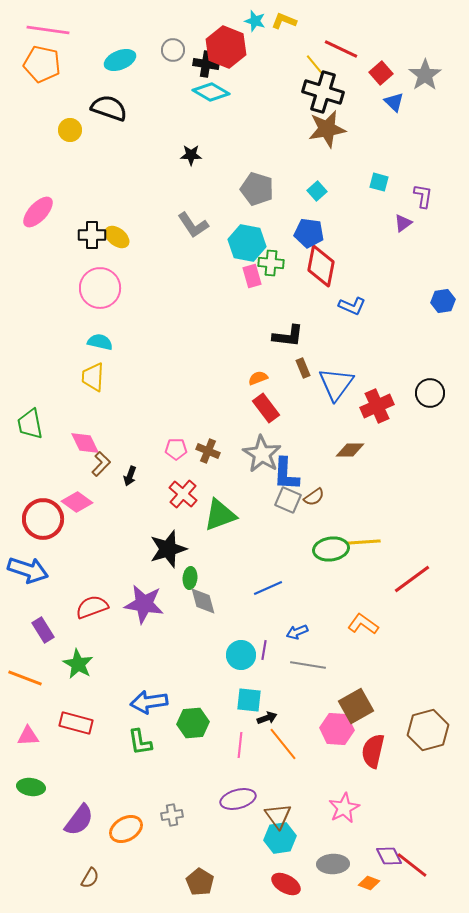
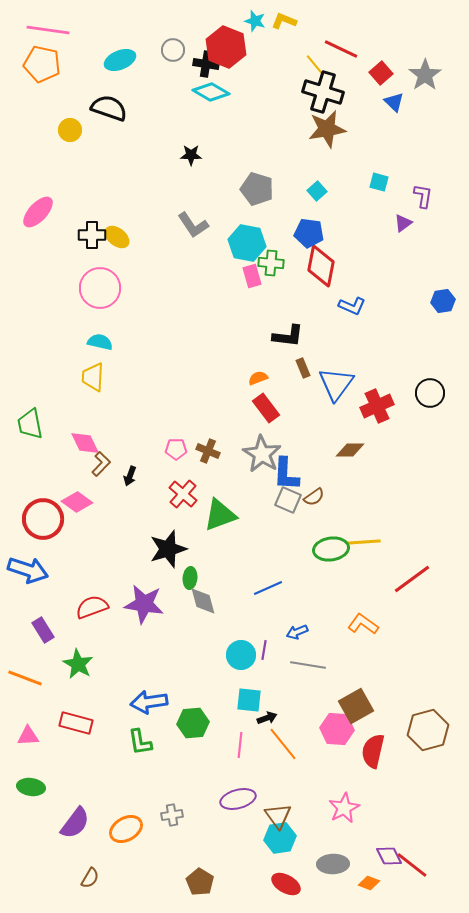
purple semicircle at (79, 820): moved 4 px left, 3 px down
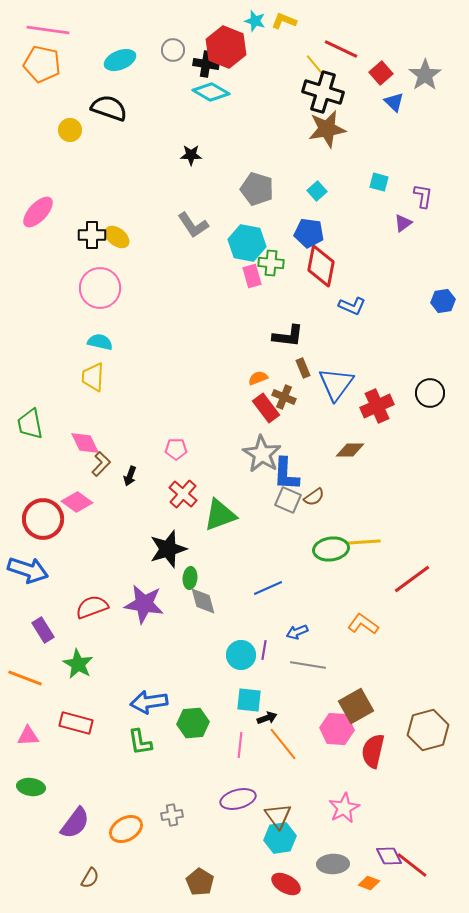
brown cross at (208, 451): moved 76 px right, 54 px up
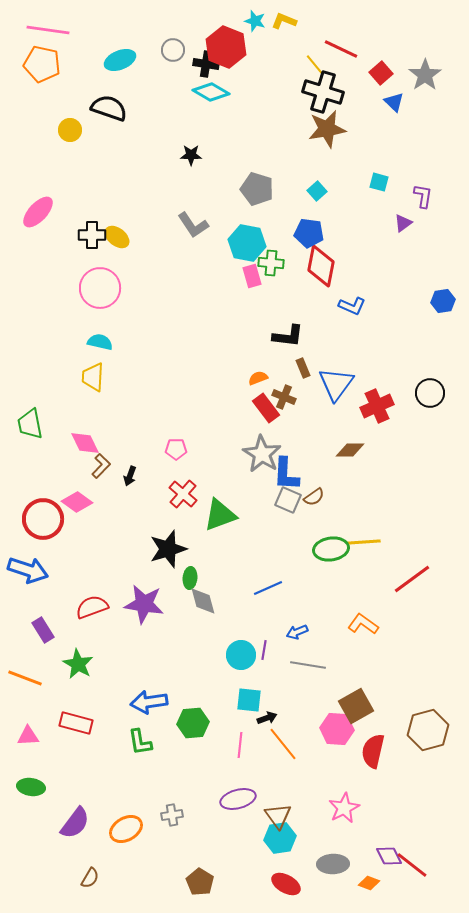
brown L-shape at (101, 464): moved 2 px down
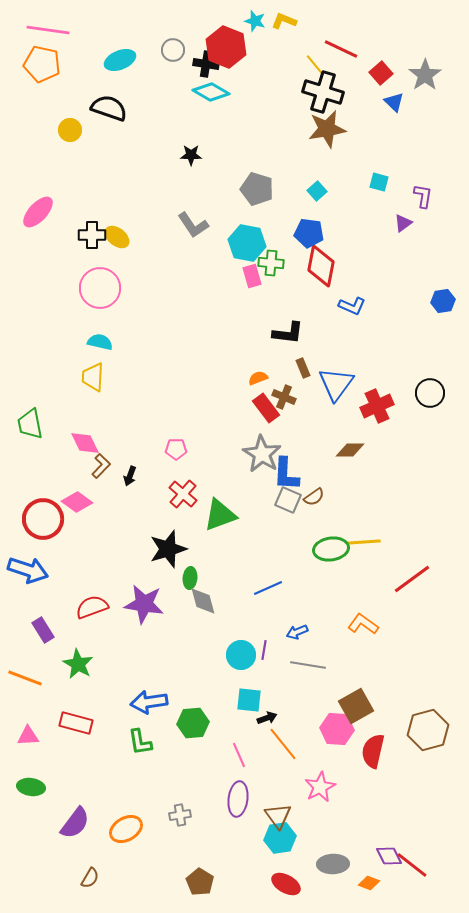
black L-shape at (288, 336): moved 3 px up
pink line at (240, 745): moved 1 px left, 10 px down; rotated 30 degrees counterclockwise
purple ellipse at (238, 799): rotated 68 degrees counterclockwise
pink star at (344, 808): moved 24 px left, 21 px up
gray cross at (172, 815): moved 8 px right
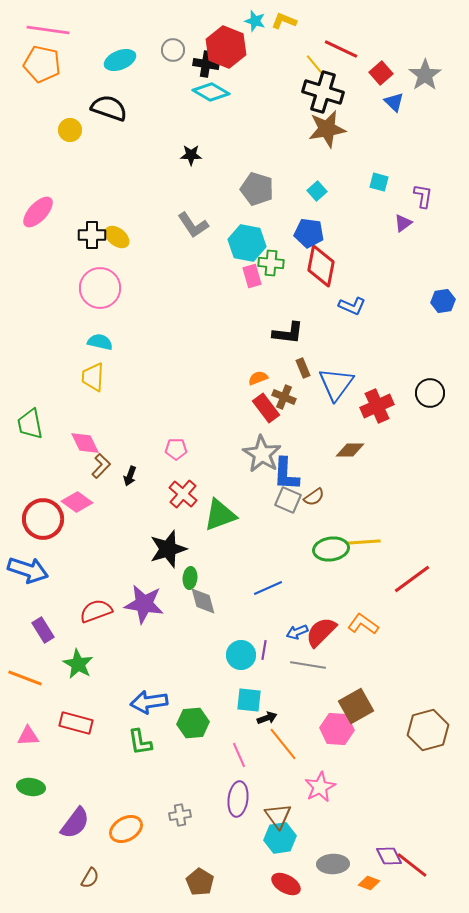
red semicircle at (92, 607): moved 4 px right, 4 px down
red semicircle at (373, 751): moved 52 px left, 119 px up; rotated 32 degrees clockwise
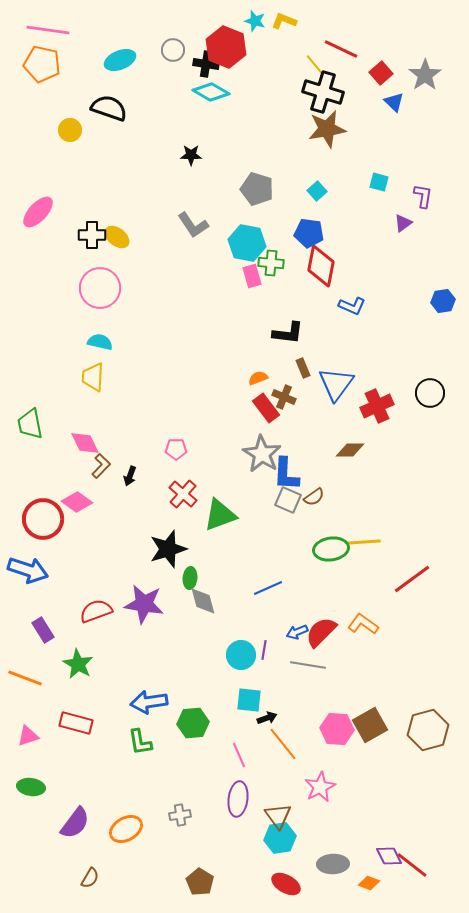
brown square at (356, 706): moved 14 px right, 19 px down
pink triangle at (28, 736): rotated 15 degrees counterclockwise
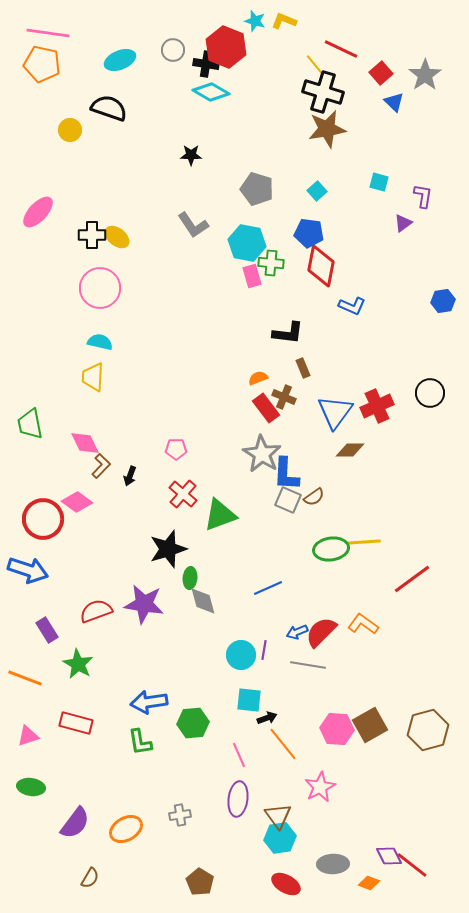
pink line at (48, 30): moved 3 px down
blue triangle at (336, 384): moved 1 px left, 28 px down
purple rectangle at (43, 630): moved 4 px right
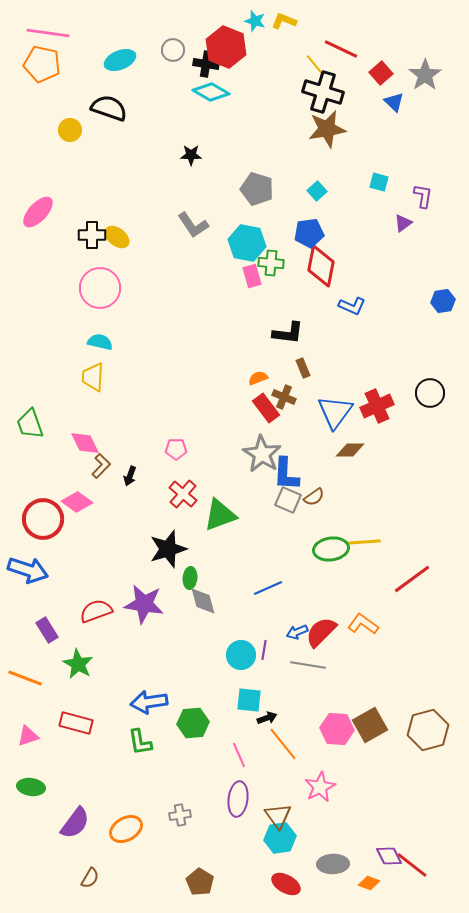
blue pentagon at (309, 233): rotated 16 degrees counterclockwise
green trapezoid at (30, 424): rotated 8 degrees counterclockwise
